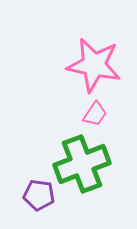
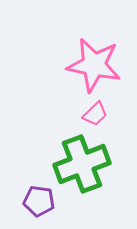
pink trapezoid: rotated 12 degrees clockwise
purple pentagon: moved 6 px down
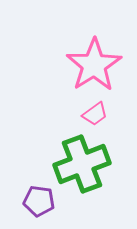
pink star: rotated 28 degrees clockwise
pink trapezoid: rotated 8 degrees clockwise
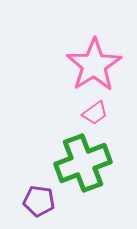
pink trapezoid: moved 1 px up
green cross: moved 1 px right, 1 px up
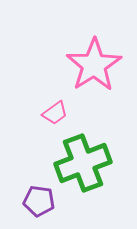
pink trapezoid: moved 40 px left
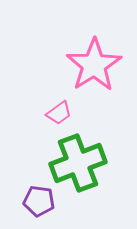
pink trapezoid: moved 4 px right
green cross: moved 5 px left
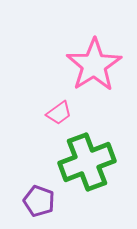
green cross: moved 9 px right, 1 px up
purple pentagon: rotated 12 degrees clockwise
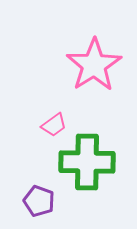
pink trapezoid: moved 5 px left, 12 px down
green cross: rotated 22 degrees clockwise
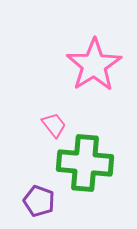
pink trapezoid: rotated 92 degrees counterclockwise
green cross: moved 2 px left, 1 px down; rotated 4 degrees clockwise
